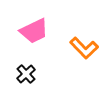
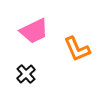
orange L-shape: moved 7 px left, 1 px down; rotated 20 degrees clockwise
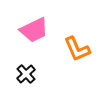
pink trapezoid: moved 1 px up
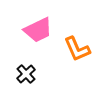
pink trapezoid: moved 4 px right
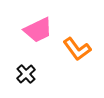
orange L-shape: rotated 12 degrees counterclockwise
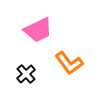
orange L-shape: moved 8 px left, 14 px down
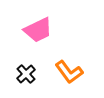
orange L-shape: moved 9 px down
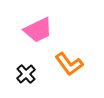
orange L-shape: moved 8 px up
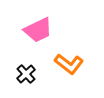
orange L-shape: rotated 16 degrees counterclockwise
